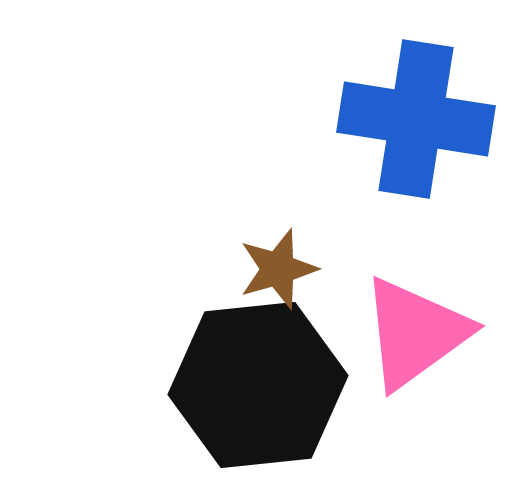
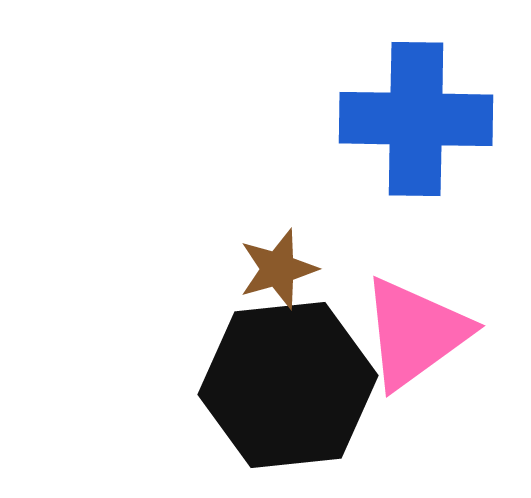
blue cross: rotated 8 degrees counterclockwise
black hexagon: moved 30 px right
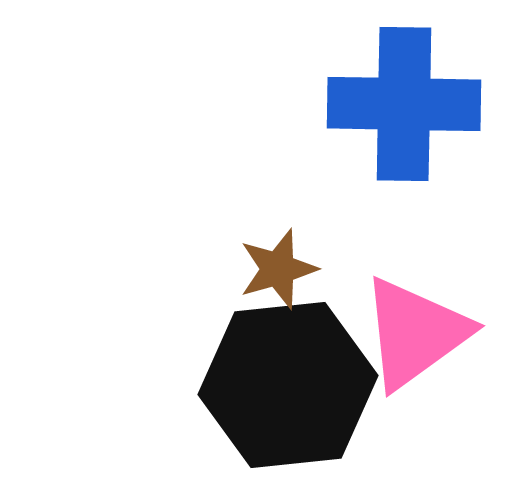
blue cross: moved 12 px left, 15 px up
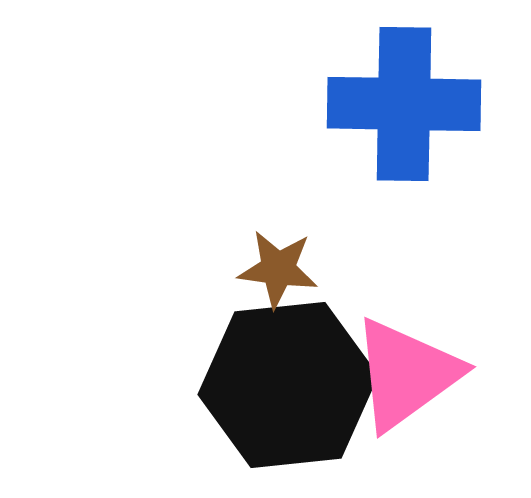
brown star: rotated 24 degrees clockwise
pink triangle: moved 9 px left, 41 px down
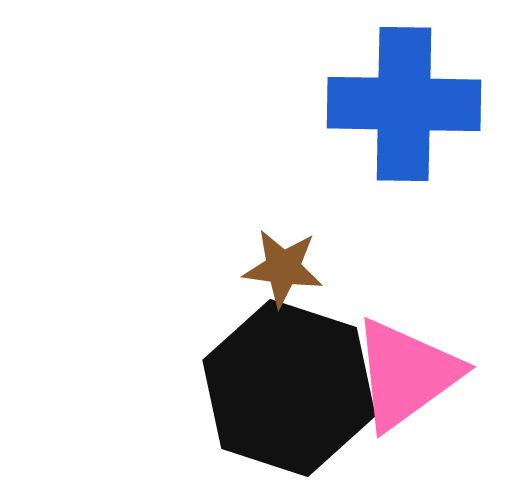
brown star: moved 5 px right, 1 px up
black hexagon: moved 1 px right, 3 px down; rotated 24 degrees clockwise
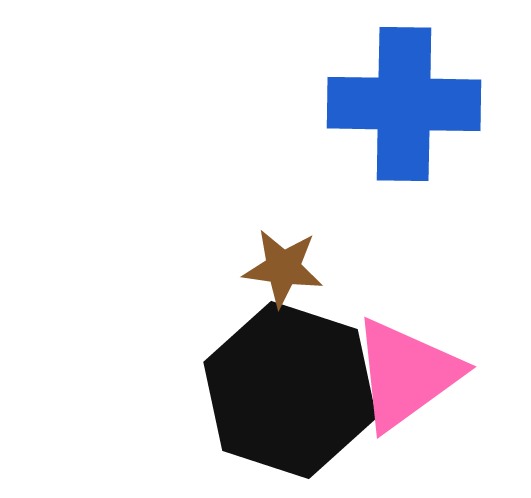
black hexagon: moved 1 px right, 2 px down
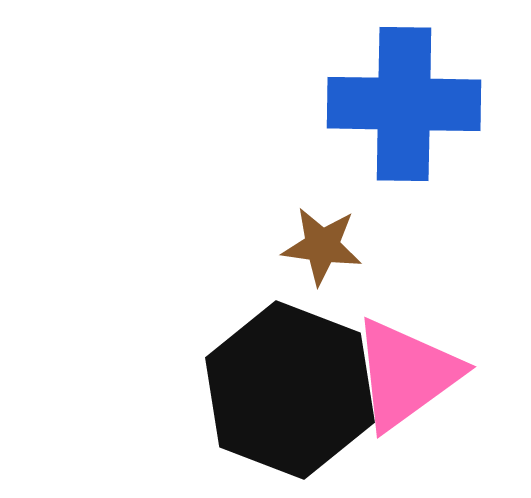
brown star: moved 39 px right, 22 px up
black hexagon: rotated 3 degrees clockwise
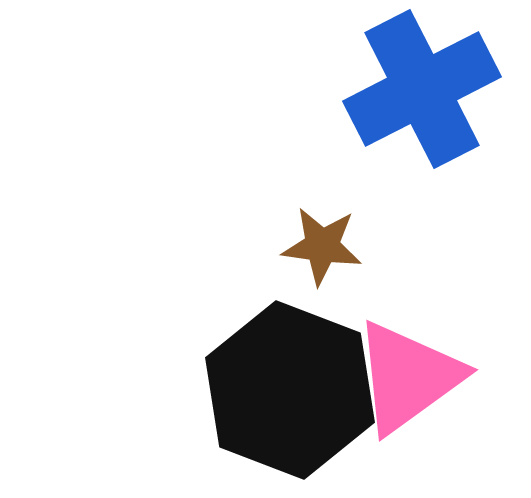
blue cross: moved 18 px right, 15 px up; rotated 28 degrees counterclockwise
pink triangle: moved 2 px right, 3 px down
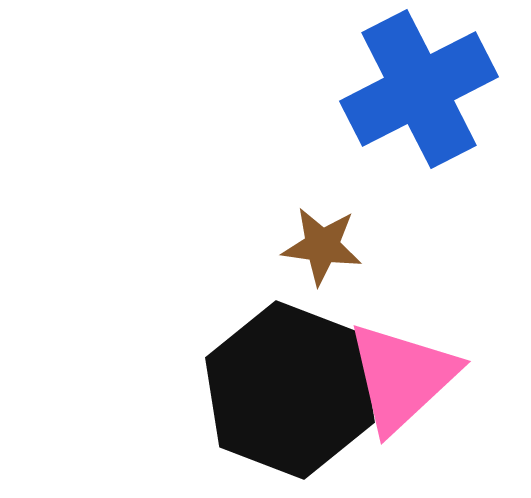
blue cross: moved 3 px left
pink triangle: moved 6 px left; rotated 7 degrees counterclockwise
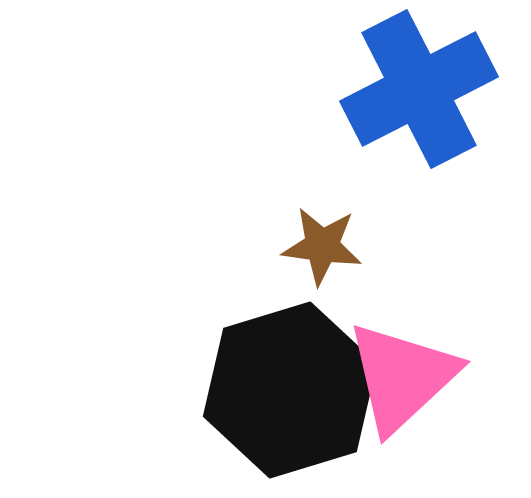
black hexagon: rotated 22 degrees clockwise
